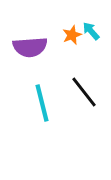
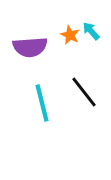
orange star: moved 2 px left; rotated 24 degrees counterclockwise
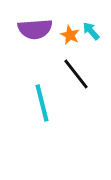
purple semicircle: moved 5 px right, 18 px up
black line: moved 8 px left, 18 px up
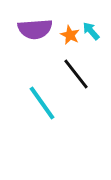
cyan line: rotated 21 degrees counterclockwise
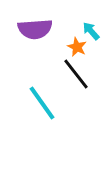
orange star: moved 7 px right, 12 px down
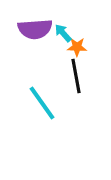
cyan arrow: moved 28 px left, 2 px down
orange star: rotated 24 degrees counterclockwise
black line: moved 2 px down; rotated 28 degrees clockwise
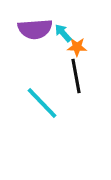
cyan line: rotated 9 degrees counterclockwise
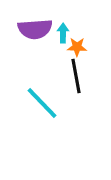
cyan arrow: rotated 42 degrees clockwise
